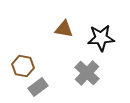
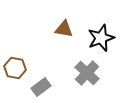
black star: rotated 16 degrees counterclockwise
brown hexagon: moved 8 px left, 2 px down
gray rectangle: moved 3 px right
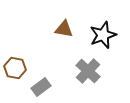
black star: moved 2 px right, 3 px up
gray cross: moved 1 px right, 2 px up
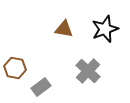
black star: moved 2 px right, 6 px up
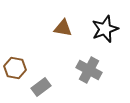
brown triangle: moved 1 px left, 1 px up
gray cross: moved 1 px right, 1 px up; rotated 15 degrees counterclockwise
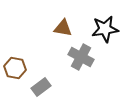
black star: rotated 12 degrees clockwise
gray cross: moved 8 px left, 13 px up
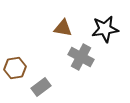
brown hexagon: rotated 20 degrees counterclockwise
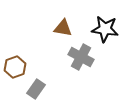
black star: rotated 16 degrees clockwise
brown hexagon: moved 1 px up; rotated 10 degrees counterclockwise
gray rectangle: moved 5 px left, 2 px down; rotated 18 degrees counterclockwise
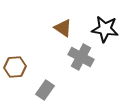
brown triangle: rotated 24 degrees clockwise
brown hexagon: rotated 15 degrees clockwise
gray rectangle: moved 9 px right, 1 px down
